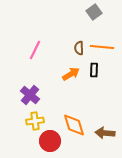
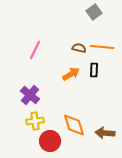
brown semicircle: rotated 104 degrees clockwise
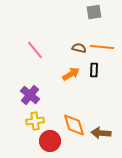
gray square: rotated 28 degrees clockwise
pink line: rotated 66 degrees counterclockwise
brown arrow: moved 4 px left
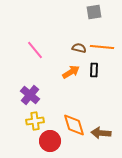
orange arrow: moved 2 px up
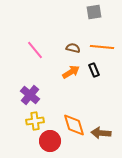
brown semicircle: moved 6 px left
black rectangle: rotated 24 degrees counterclockwise
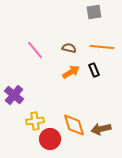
brown semicircle: moved 4 px left
purple cross: moved 16 px left
brown arrow: moved 4 px up; rotated 18 degrees counterclockwise
red circle: moved 2 px up
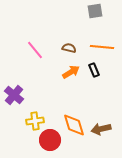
gray square: moved 1 px right, 1 px up
red circle: moved 1 px down
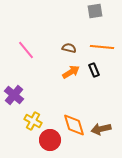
pink line: moved 9 px left
yellow cross: moved 2 px left; rotated 36 degrees clockwise
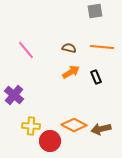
black rectangle: moved 2 px right, 7 px down
yellow cross: moved 2 px left, 5 px down; rotated 24 degrees counterclockwise
orange diamond: rotated 45 degrees counterclockwise
red circle: moved 1 px down
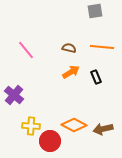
brown arrow: moved 2 px right
